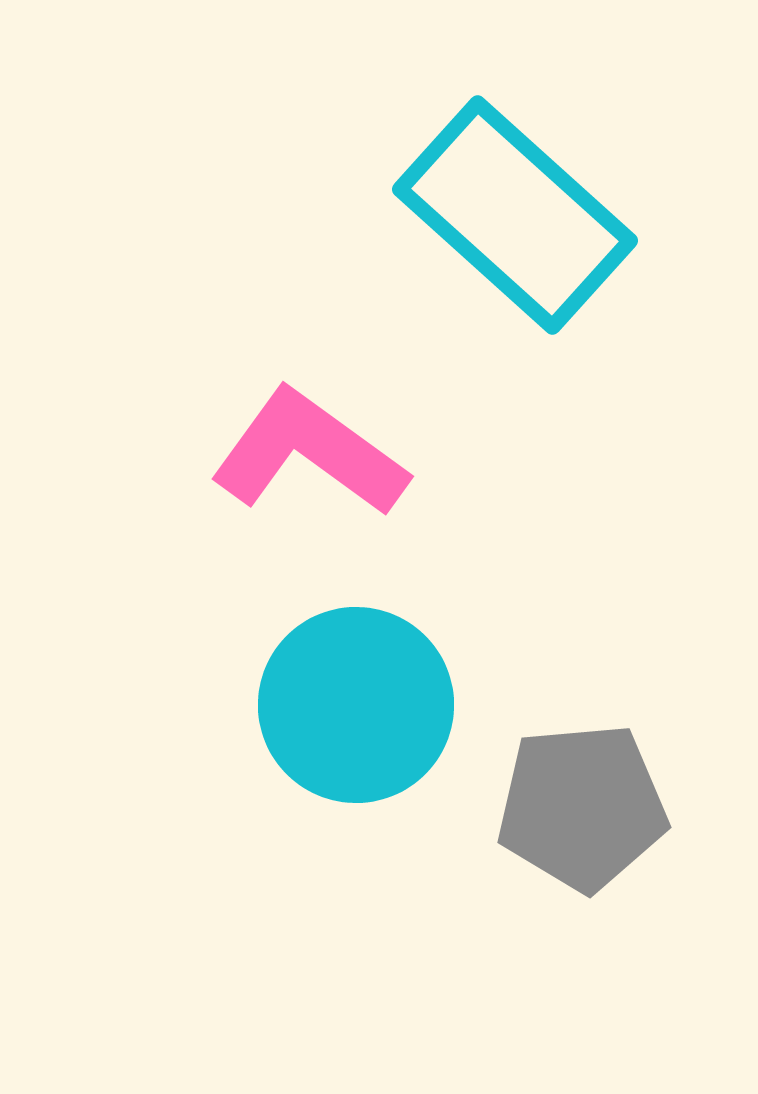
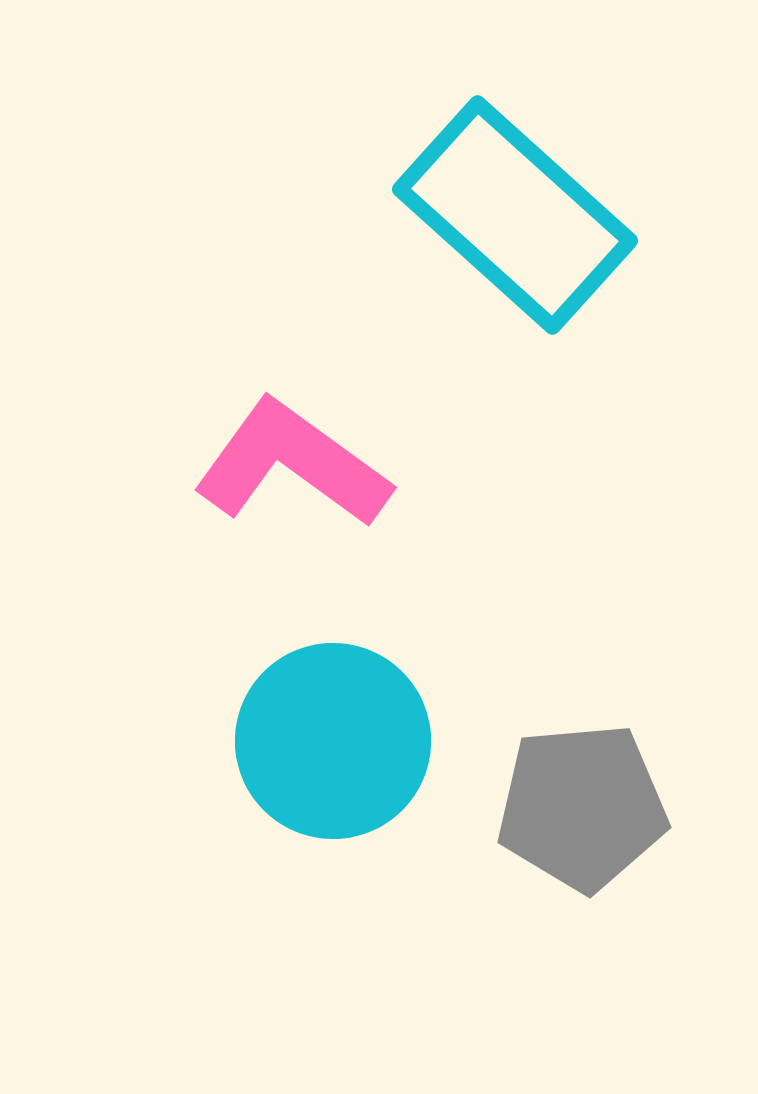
pink L-shape: moved 17 px left, 11 px down
cyan circle: moved 23 px left, 36 px down
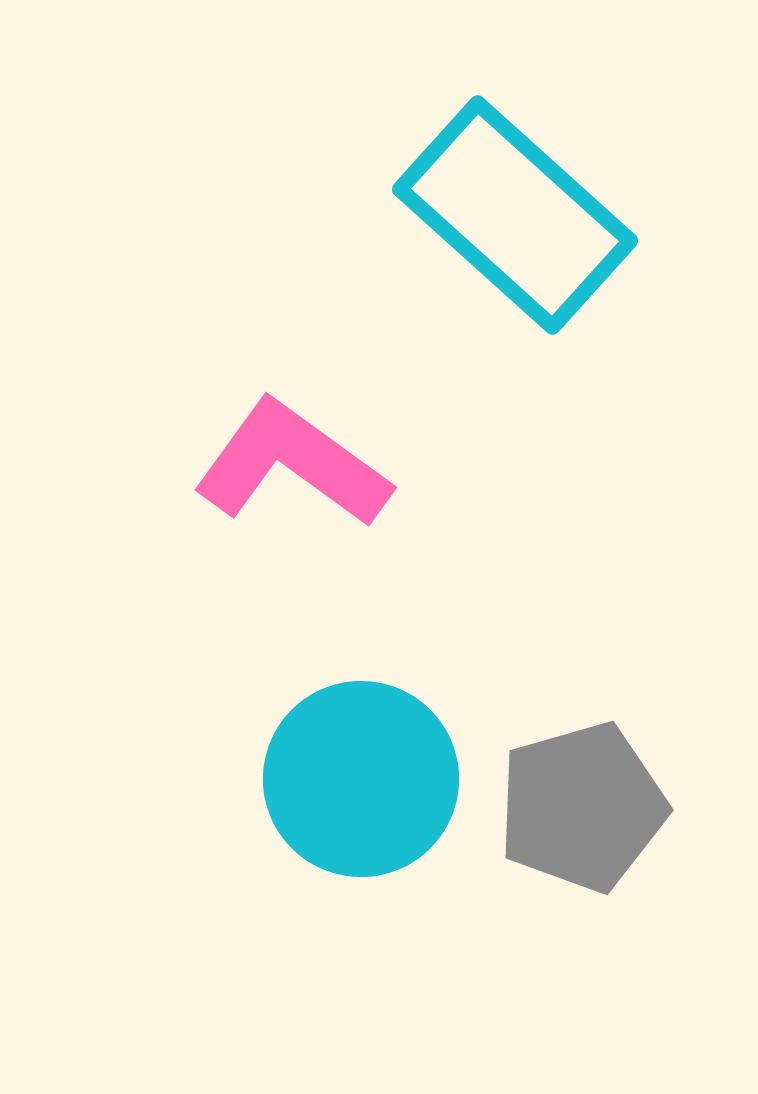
cyan circle: moved 28 px right, 38 px down
gray pentagon: rotated 11 degrees counterclockwise
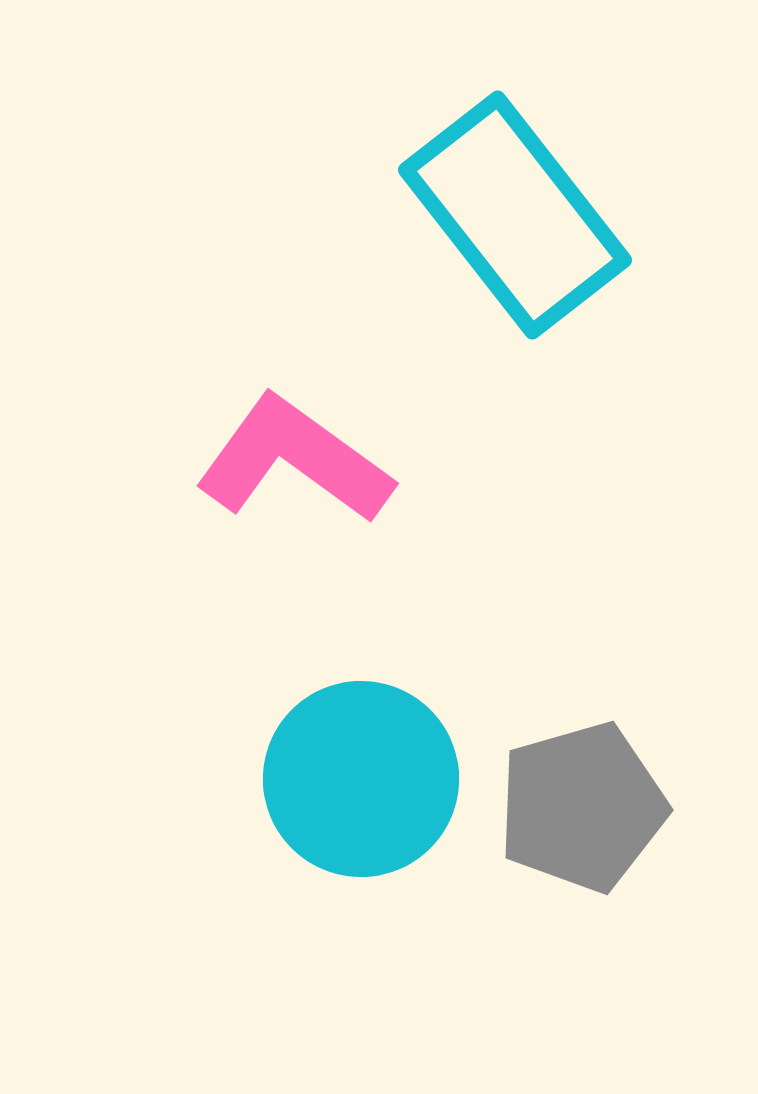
cyan rectangle: rotated 10 degrees clockwise
pink L-shape: moved 2 px right, 4 px up
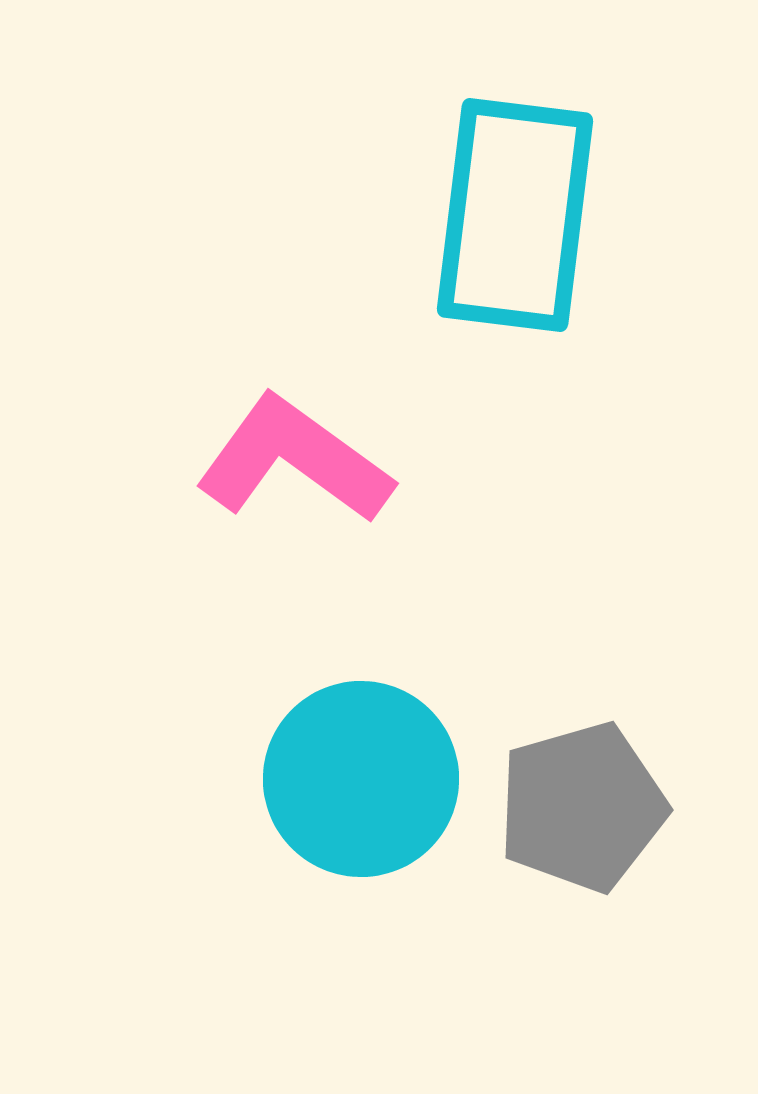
cyan rectangle: rotated 45 degrees clockwise
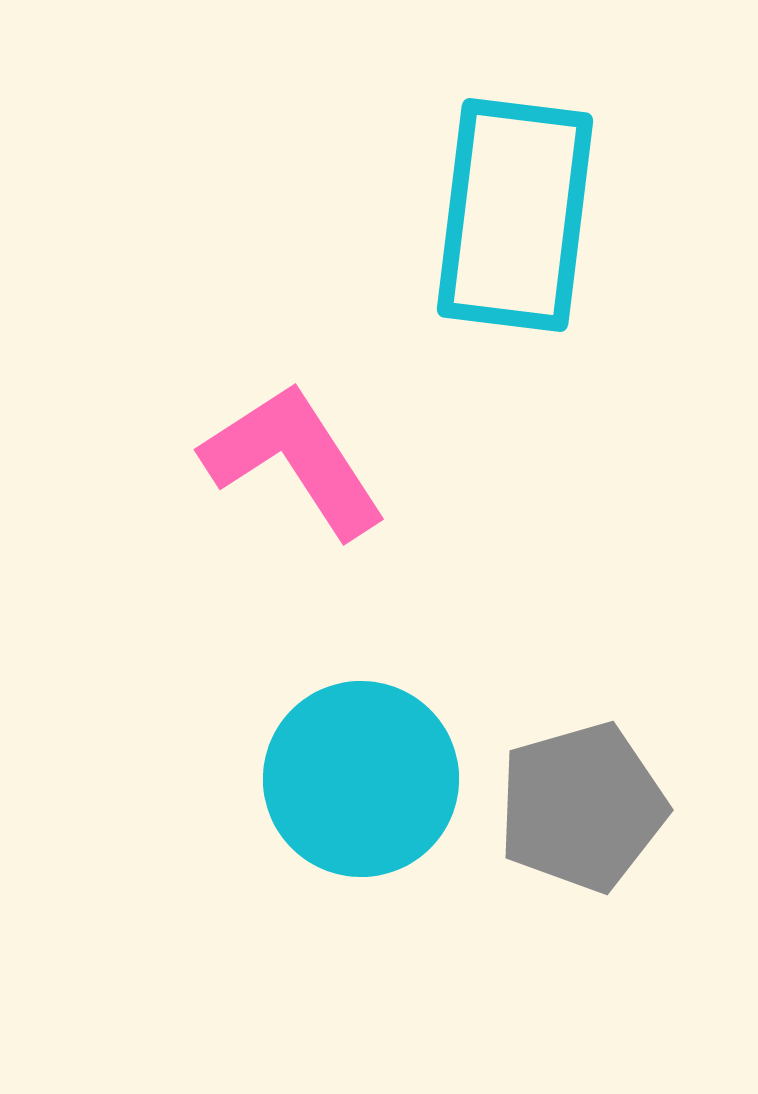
pink L-shape: rotated 21 degrees clockwise
